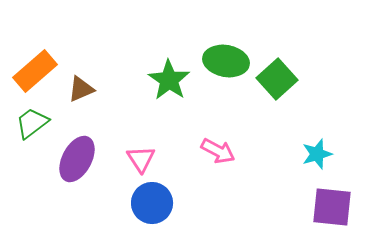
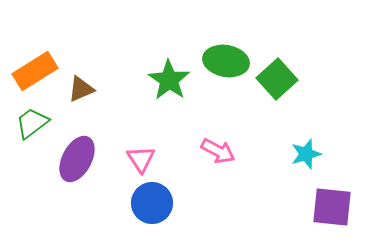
orange rectangle: rotated 9 degrees clockwise
cyan star: moved 11 px left
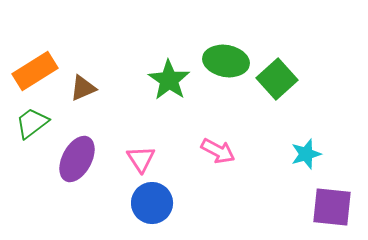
brown triangle: moved 2 px right, 1 px up
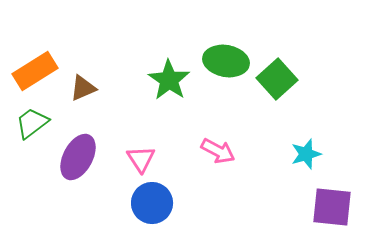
purple ellipse: moved 1 px right, 2 px up
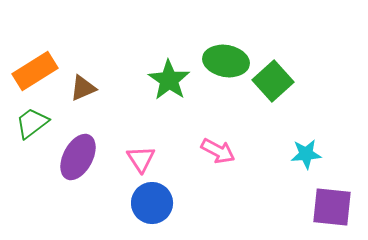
green square: moved 4 px left, 2 px down
cyan star: rotated 12 degrees clockwise
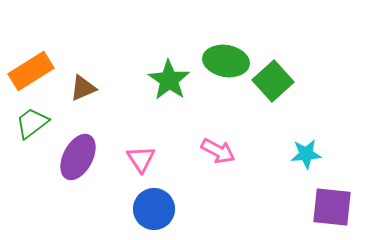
orange rectangle: moved 4 px left
blue circle: moved 2 px right, 6 px down
